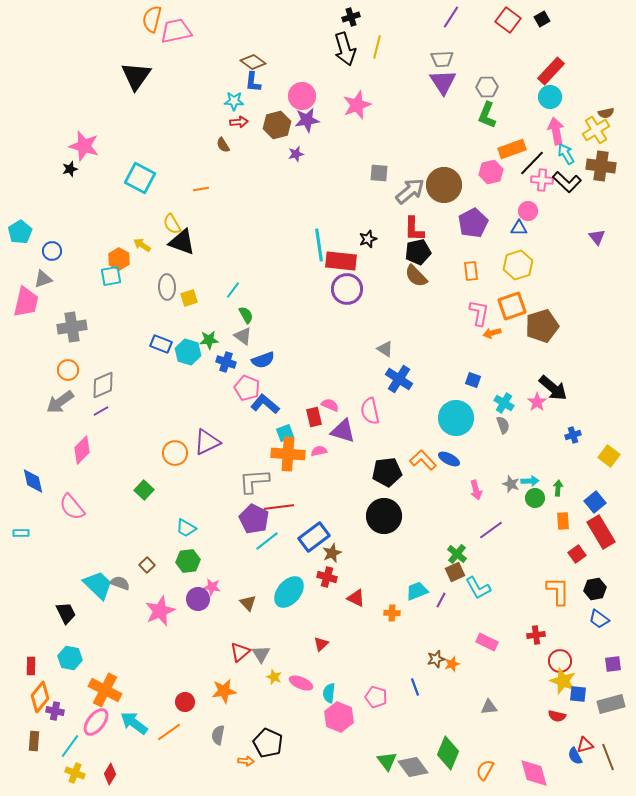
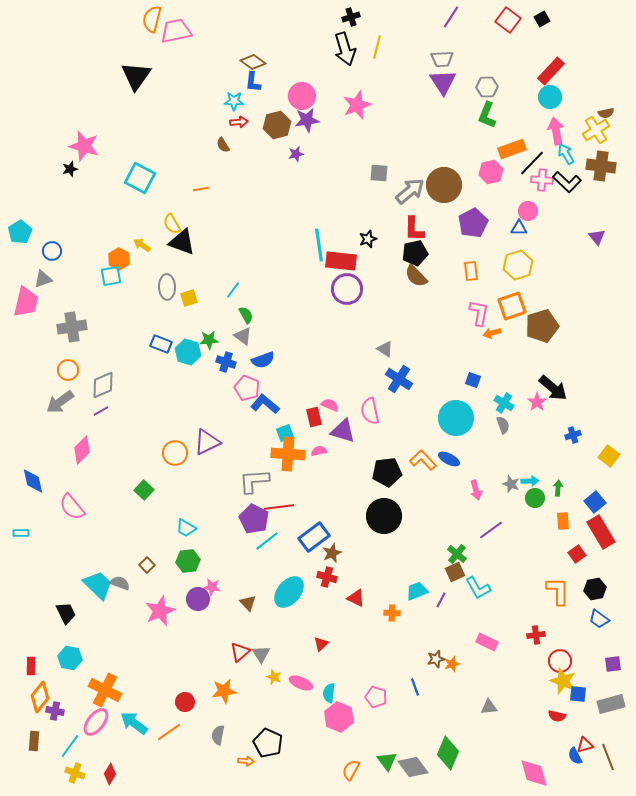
black pentagon at (418, 252): moved 3 px left, 1 px down
orange semicircle at (485, 770): moved 134 px left
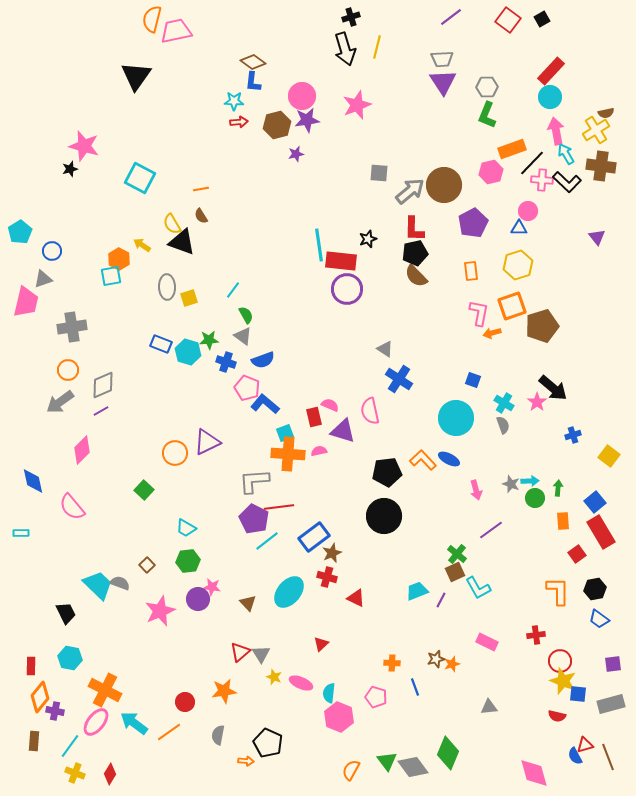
purple line at (451, 17): rotated 20 degrees clockwise
brown semicircle at (223, 145): moved 22 px left, 71 px down
orange cross at (392, 613): moved 50 px down
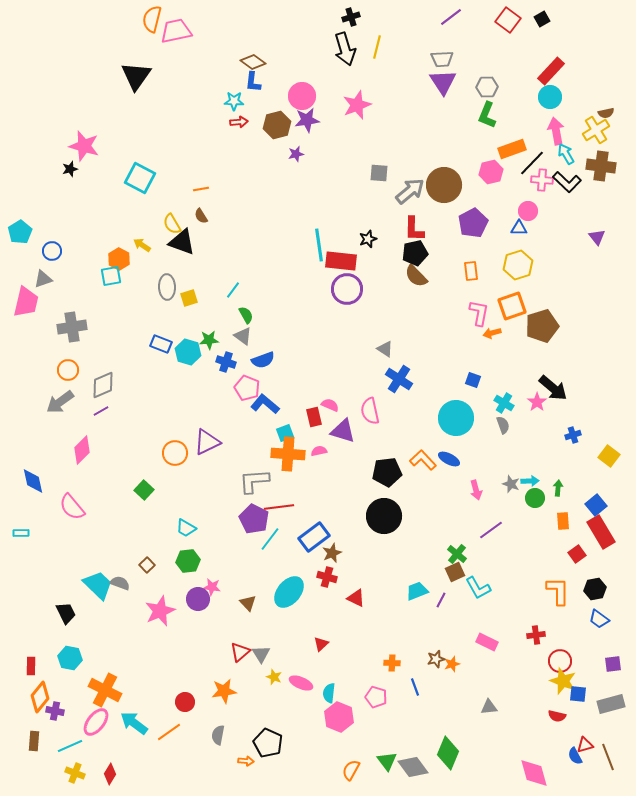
blue square at (595, 502): moved 1 px right, 3 px down
cyan line at (267, 541): moved 3 px right, 2 px up; rotated 15 degrees counterclockwise
cyan line at (70, 746): rotated 30 degrees clockwise
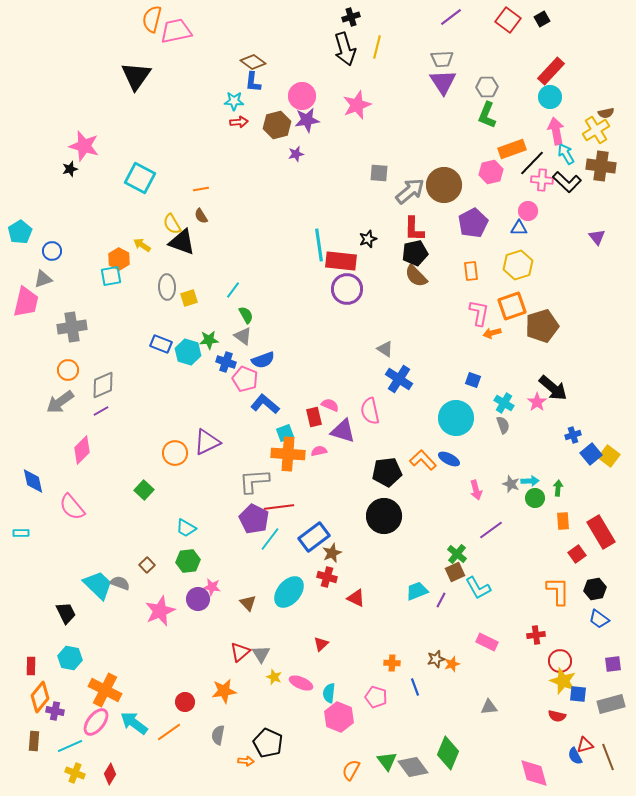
pink pentagon at (247, 388): moved 2 px left, 9 px up
blue square at (596, 505): moved 5 px left, 51 px up
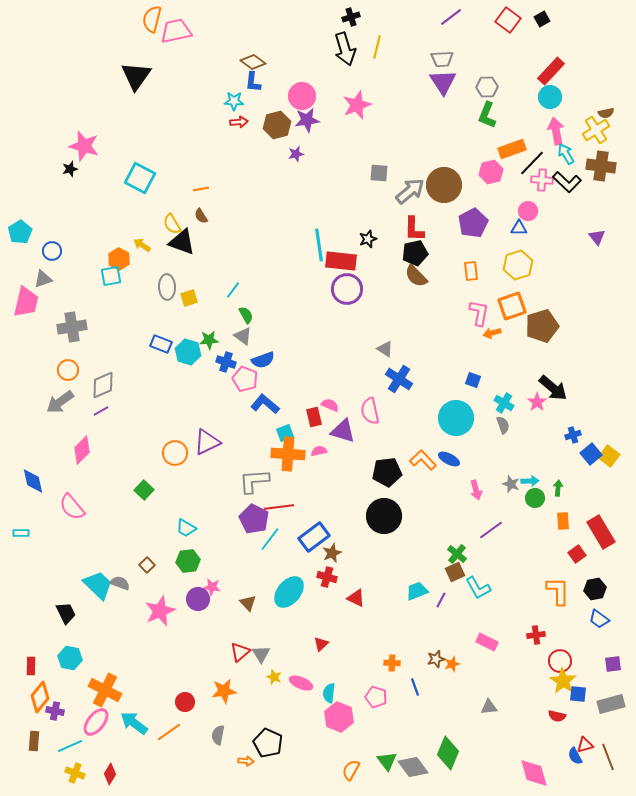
yellow star at (563, 681): rotated 12 degrees clockwise
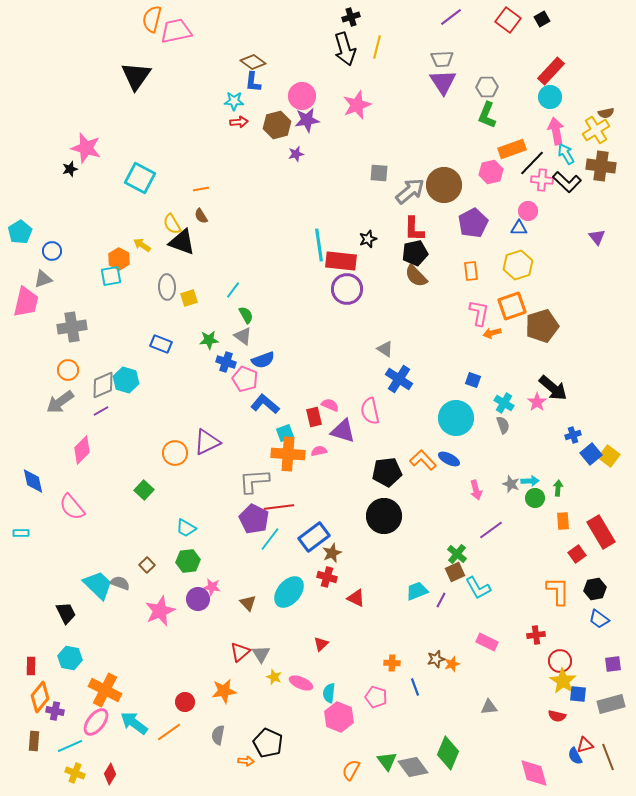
pink star at (84, 146): moved 2 px right, 2 px down
cyan hexagon at (188, 352): moved 62 px left, 28 px down
